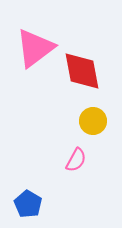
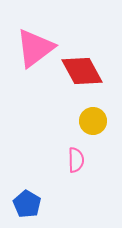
red diamond: rotated 18 degrees counterclockwise
pink semicircle: rotated 30 degrees counterclockwise
blue pentagon: moved 1 px left
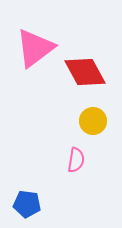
red diamond: moved 3 px right, 1 px down
pink semicircle: rotated 10 degrees clockwise
blue pentagon: rotated 24 degrees counterclockwise
